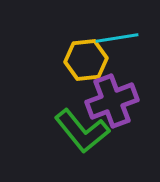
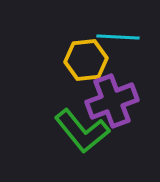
cyan line: moved 1 px right, 1 px up; rotated 12 degrees clockwise
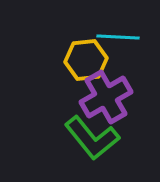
purple cross: moved 6 px left, 4 px up; rotated 9 degrees counterclockwise
green L-shape: moved 10 px right, 7 px down
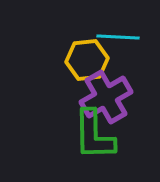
yellow hexagon: moved 1 px right
green L-shape: moved 2 px right, 3 px up; rotated 38 degrees clockwise
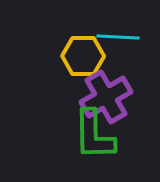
yellow hexagon: moved 4 px left, 4 px up; rotated 6 degrees clockwise
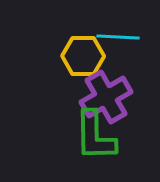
green L-shape: moved 1 px right, 1 px down
